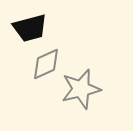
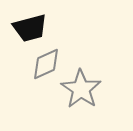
gray star: rotated 24 degrees counterclockwise
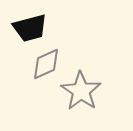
gray star: moved 2 px down
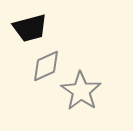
gray diamond: moved 2 px down
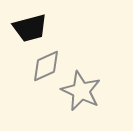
gray star: rotated 9 degrees counterclockwise
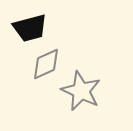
gray diamond: moved 2 px up
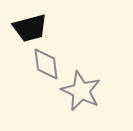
gray diamond: rotated 72 degrees counterclockwise
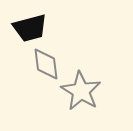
gray star: rotated 6 degrees clockwise
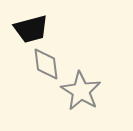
black trapezoid: moved 1 px right, 1 px down
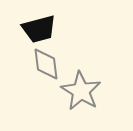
black trapezoid: moved 8 px right
